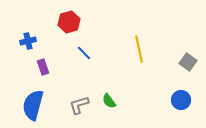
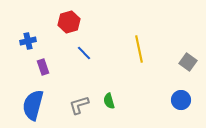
green semicircle: rotated 21 degrees clockwise
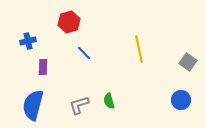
purple rectangle: rotated 21 degrees clockwise
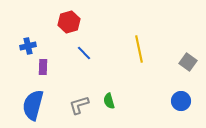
blue cross: moved 5 px down
blue circle: moved 1 px down
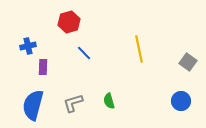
gray L-shape: moved 6 px left, 2 px up
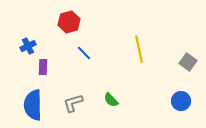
blue cross: rotated 14 degrees counterclockwise
green semicircle: moved 2 px right, 1 px up; rotated 28 degrees counterclockwise
blue semicircle: rotated 16 degrees counterclockwise
